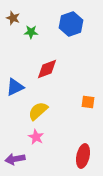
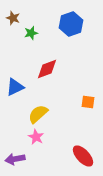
green star: moved 1 px down; rotated 16 degrees counterclockwise
yellow semicircle: moved 3 px down
red ellipse: rotated 55 degrees counterclockwise
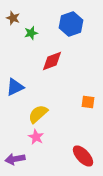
red diamond: moved 5 px right, 8 px up
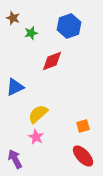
blue hexagon: moved 2 px left, 2 px down
orange square: moved 5 px left, 24 px down; rotated 24 degrees counterclockwise
purple arrow: rotated 72 degrees clockwise
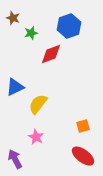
red diamond: moved 1 px left, 7 px up
yellow semicircle: moved 10 px up; rotated 10 degrees counterclockwise
red ellipse: rotated 10 degrees counterclockwise
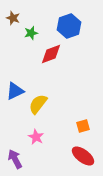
blue triangle: moved 4 px down
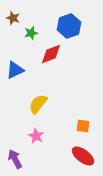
blue triangle: moved 21 px up
orange square: rotated 24 degrees clockwise
pink star: moved 1 px up
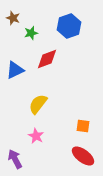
red diamond: moved 4 px left, 5 px down
